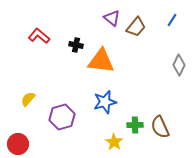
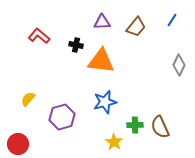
purple triangle: moved 10 px left, 4 px down; rotated 42 degrees counterclockwise
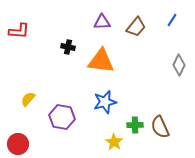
red L-shape: moved 20 px left, 5 px up; rotated 145 degrees clockwise
black cross: moved 8 px left, 2 px down
purple hexagon: rotated 25 degrees clockwise
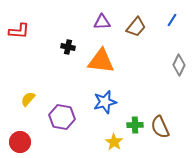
red circle: moved 2 px right, 2 px up
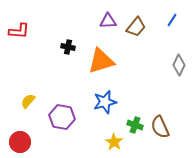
purple triangle: moved 6 px right, 1 px up
orange triangle: rotated 24 degrees counterclockwise
yellow semicircle: moved 2 px down
green cross: rotated 21 degrees clockwise
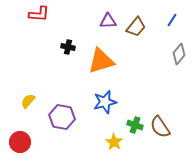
red L-shape: moved 20 px right, 17 px up
gray diamond: moved 11 px up; rotated 15 degrees clockwise
brown semicircle: rotated 10 degrees counterclockwise
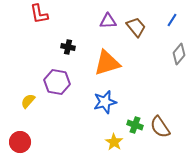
red L-shape: rotated 75 degrees clockwise
brown trapezoid: rotated 80 degrees counterclockwise
orange triangle: moved 6 px right, 2 px down
purple hexagon: moved 5 px left, 35 px up
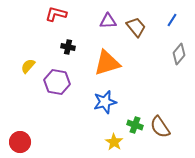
red L-shape: moved 17 px right; rotated 115 degrees clockwise
yellow semicircle: moved 35 px up
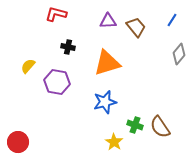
red circle: moved 2 px left
